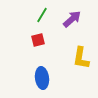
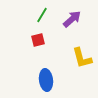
yellow L-shape: moved 1 px right; rotated 25 degrees counterclockwise
blue ellipse: moved 4 px right, 2 px down
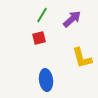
red square: moved 1 px right, 2 px up
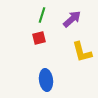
green line: rotated 14 degrees counterclockwise
yellow L-shape: moved 6 px up
